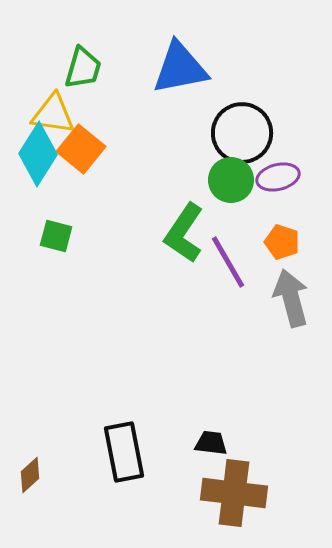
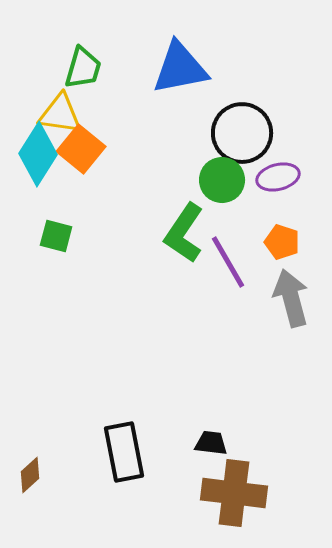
yellow triangle: moved 7 px right
green circle: moved 9 px left
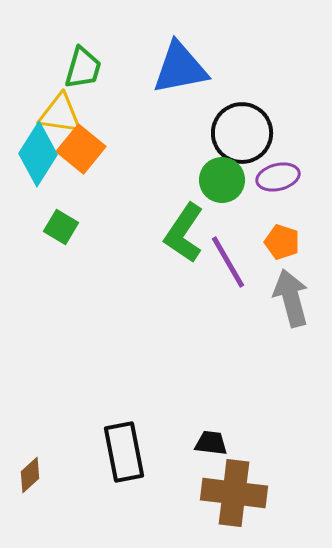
green square: moved 5 px right, 9 px up; rotated 16 degrees clockwise
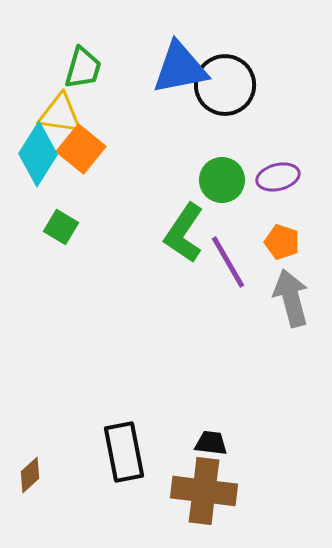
black circle: moved 17 px left, 48 px up
brown cross: moved 30 px left, 2 px up
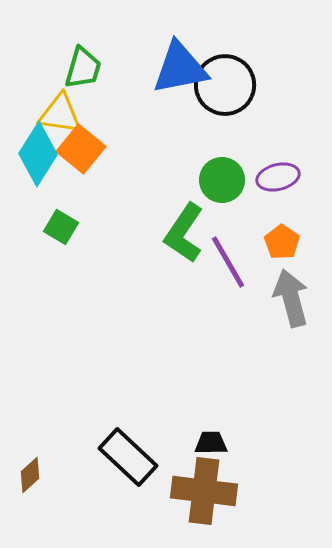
orange pentagon: rotated 16 degrees clockwise
black trapezoid: rotated 8 degrees counterclockwise
black rectangle: moved 4 px right, 5 px down; rotated 36 degrees counterclockwise
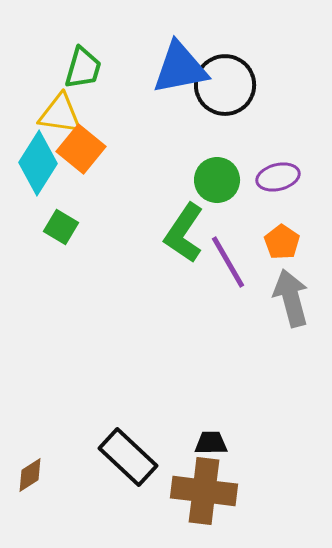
cyan diamond: moved 9 px down
green circle: moved 5 px left
brown diamond: rotated 9 degrees clockwise
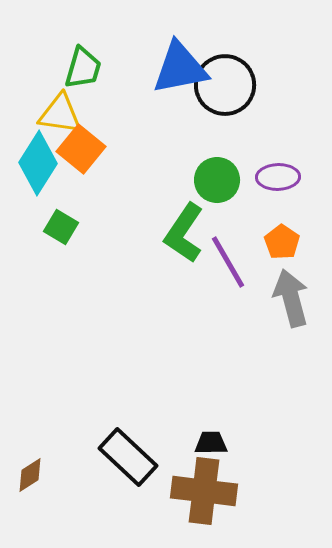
purple ellipse: rotated 12 degrees clockwise
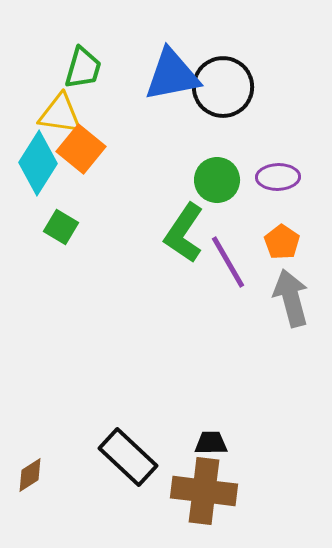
blue triangle: moved 8 px left, 7 px down
black circle: moved 2 px left, 2 px down
